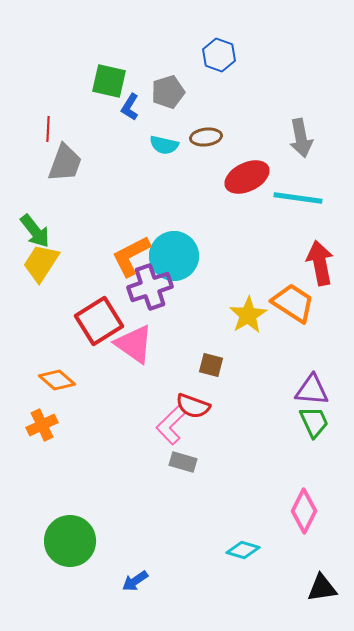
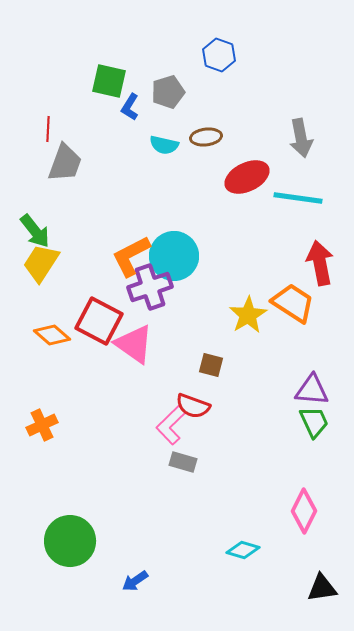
red square: rotated 30 degrees counterclockwise
orange diamond: moved 5 px left, 45 px up
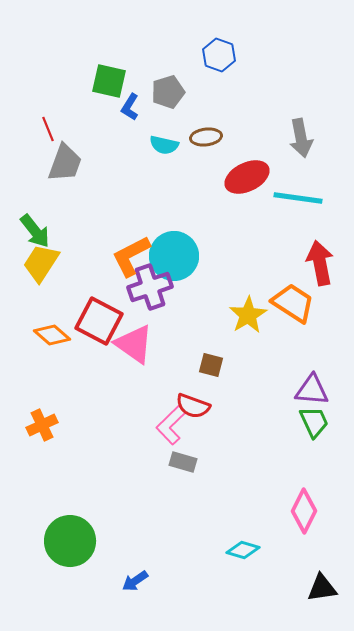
red line: rotated 25 degrees counterclockwise
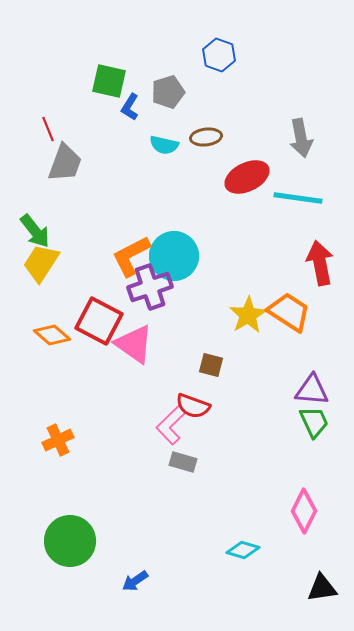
orange trapezoid: moved 4 px left, 9 px down
orange cross: moved 16 px right, 15 px down
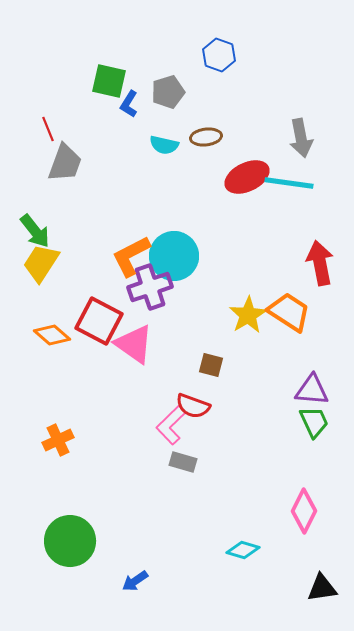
blue L-shape: moved 1 px left, 3 px up
cyan line: moved 9 px left, 15 px up
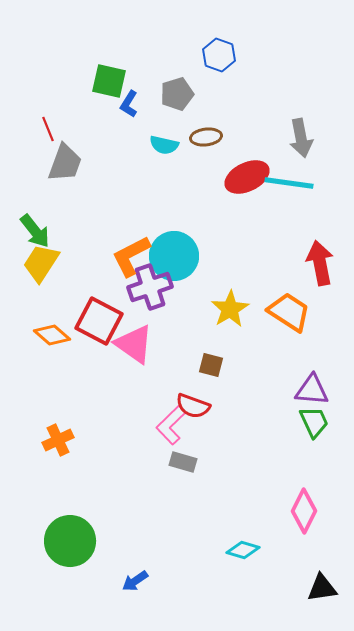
gray pentagon: moved 9 px right, 2 px down
yellow star: moved 18 px left, 6 px up
